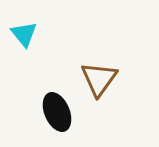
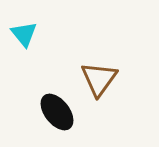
black ellipse: rotated 15 degrees counterclockwise
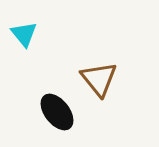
brown triangle: rotated 15 degrees counterclockwise
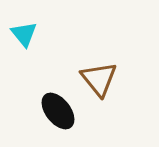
black ellipse: moved 1 px right, 1 px up
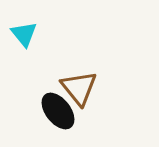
brown triangle: moved 20 px left, 9 px down
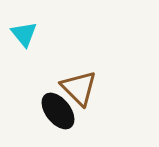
brown triangle: rotated 6 degrees counterclockwise
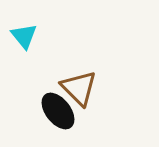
cyan triangle: moved 2 px down
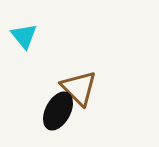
black ellipse: rotated 66 degrees clockwise
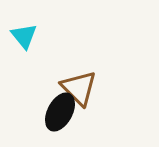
black ellipse: moved 2 px right, 1 px down
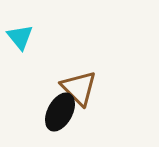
cyan triangle: moved 4 px left, 1 px down
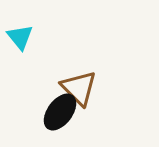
black ellipse: rotated 9 degrees clockwise
